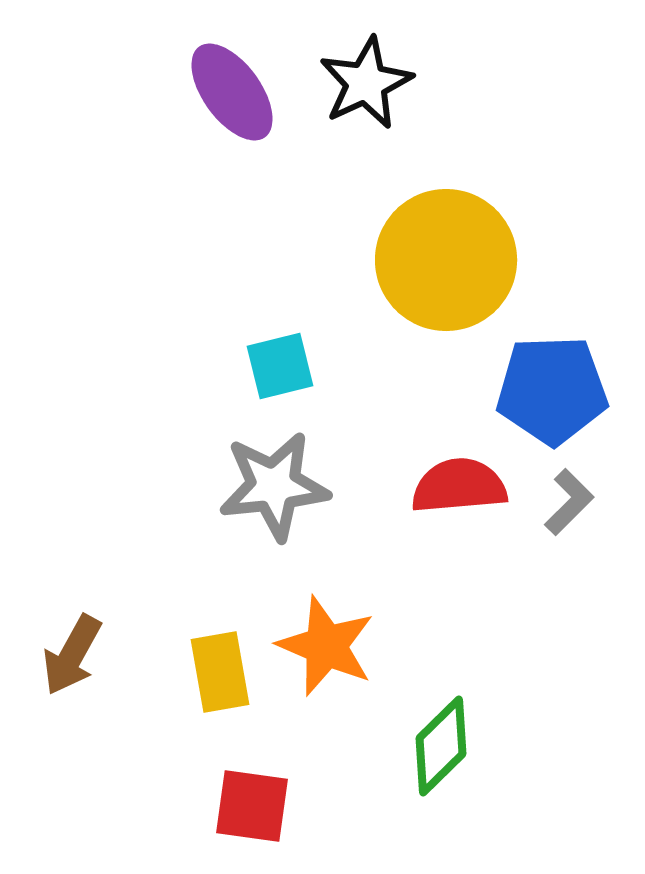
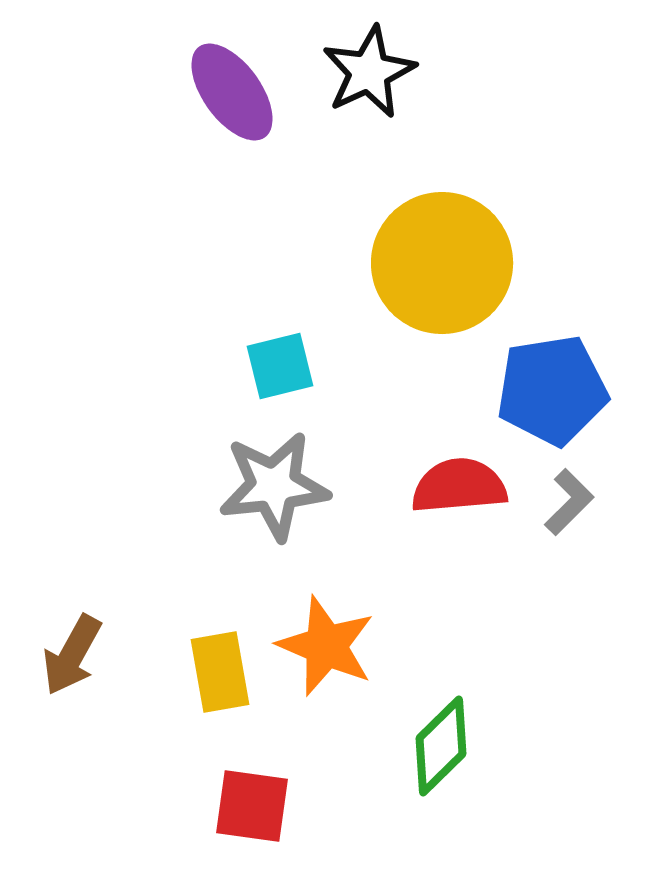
black star: moved 3 px right, 11 px up
yellow circle: moved 4 px left, 3 px down
blue pentagon: rotated 7 degrees counterclockwise
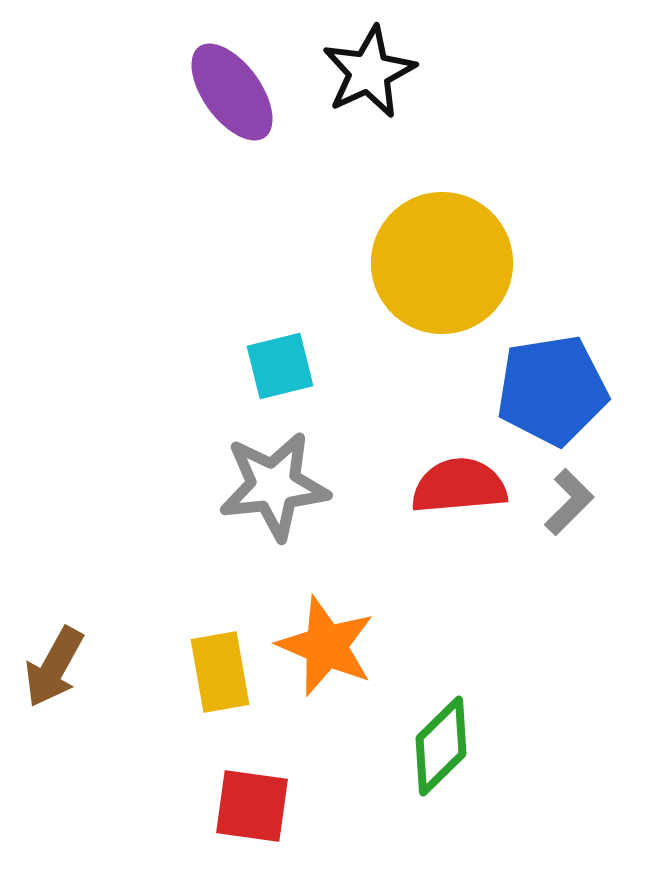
brown arrow: moved 18 px left, 12 px down
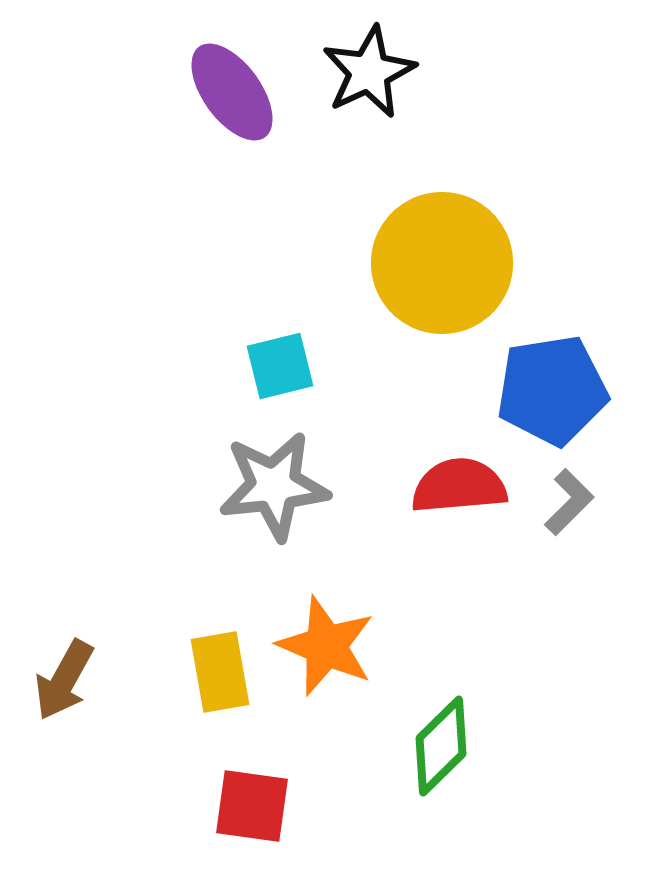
brown arrow: moved 10 px right, 13 px down
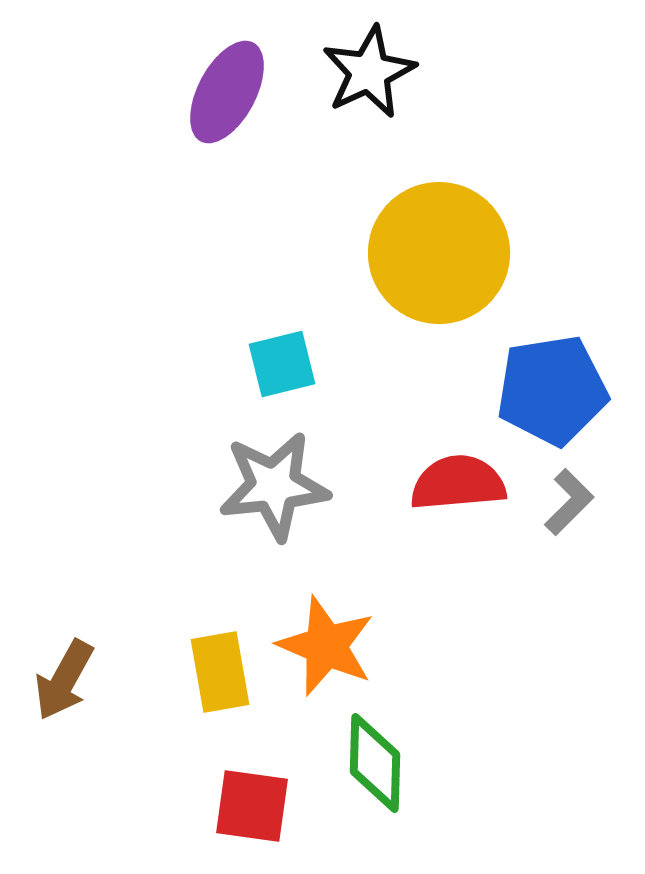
purple ellipse: moved 5 px left; rotated 64 degrees clockwise
yellow circle: moved 3 px left, 10 px up
cyan square: moved 2 px right, 2 px up
red semicircle: moved 1 px left, 3 px up
green diamond: moved 66 px left, 17 px down; rotated 44 degrees counterclockwise
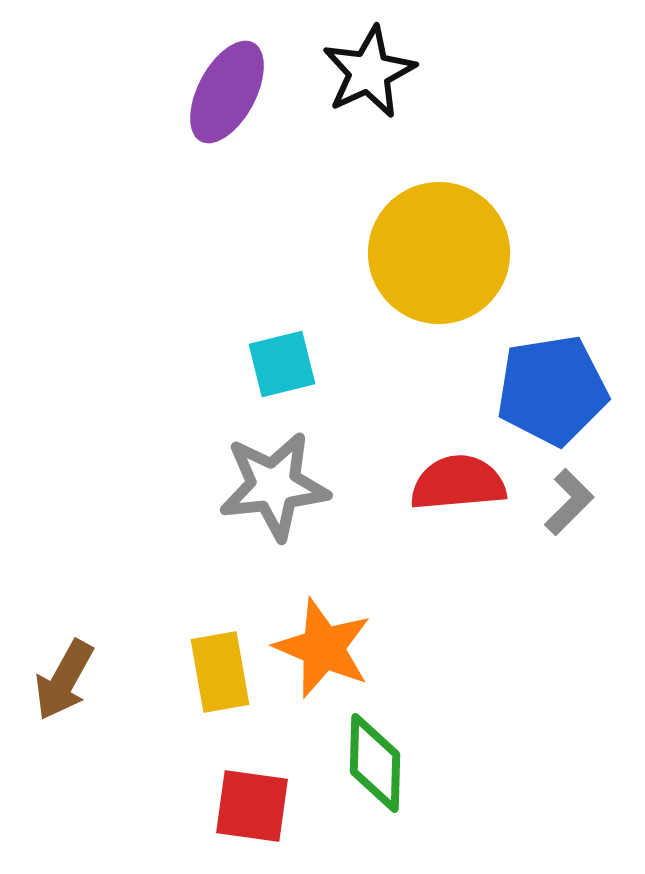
orange star: moved 3 px left, 2 px down
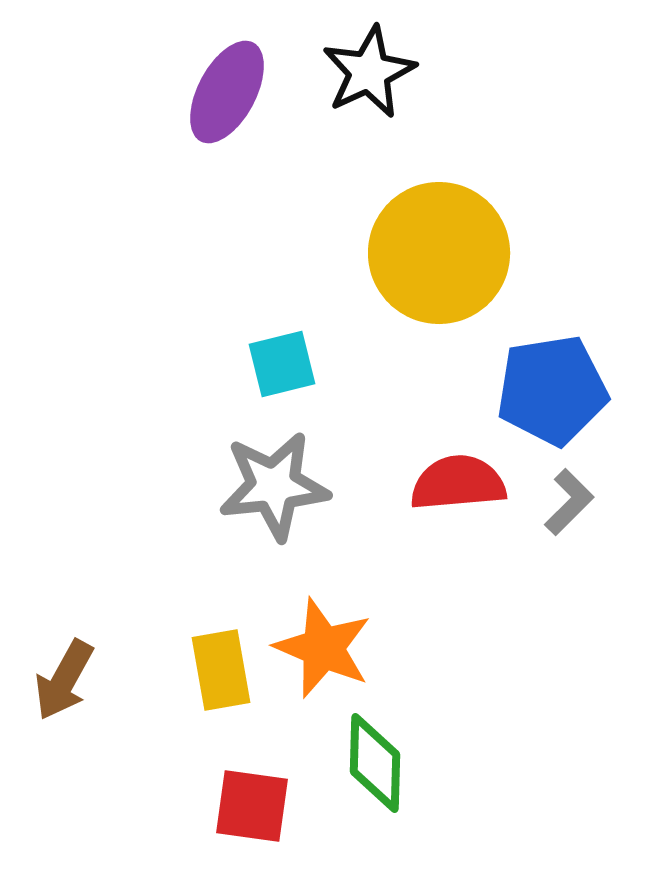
yellow rectangle: moved 1 px right, 2 px up
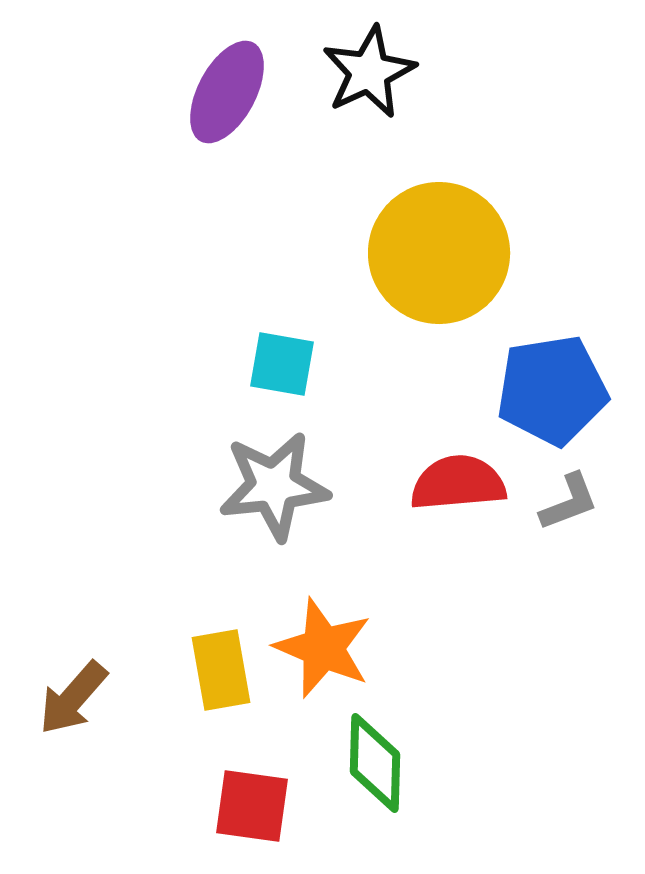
cyan square: rotated 24 degrees clockwise
gray L-shape: rotated 24 degrees clockwise
brown arrow: moved 9 px right, 18 px down; rotated 12 degrees clockwise
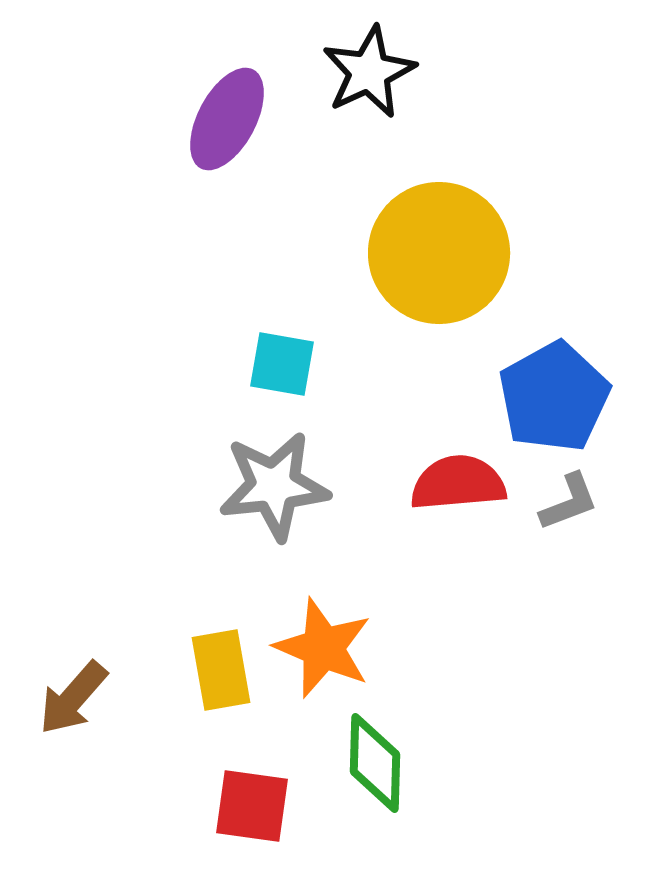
purple ellipse: moved 27 px down
blue pentagon: moved 2 px right, 7 px down; rotated 20 degrees counterclockwise
